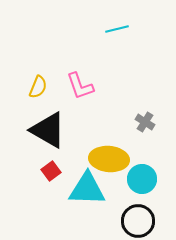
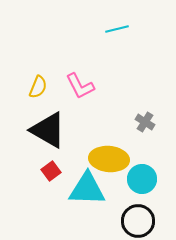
pink L-shape: rotated 8 degrees counterclockwise
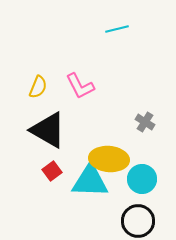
red square: moved 1 px right
cyan triangle: moved 3 px right, 8 px up
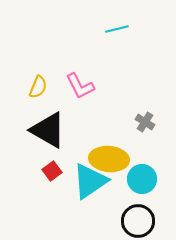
cyan triangle: rotated 36 degrees counterclockwise
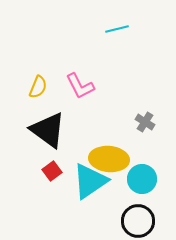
black triangle: rotated 6 degrees clockwise
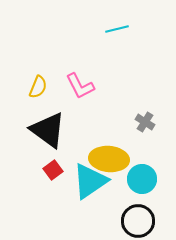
red square: moved 1 px right, 1 px up
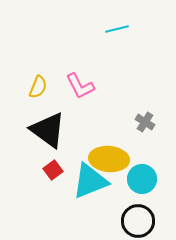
cyan triangle: rotated 12 degrees clockwise
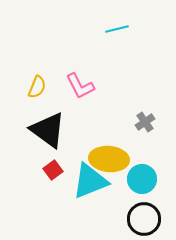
yellow semicircle: moved 1 px left
gray cross: rotated 24 degrees clockwise
black circle: moved 6 px right, 2 px up
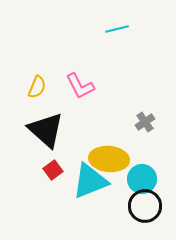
black triangle: moved 2 px left; rotated 6 degrees clockwise
black circle: moved 1 px right, 13 px up
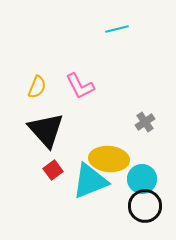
black triangle: rotated 6 degrees clockwise
